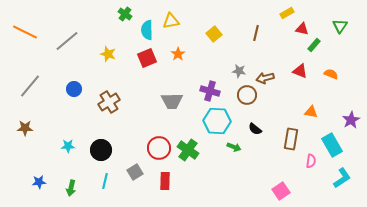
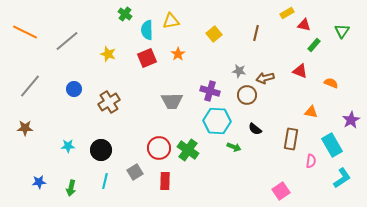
green triangle at (340, 26): moved 2 px right, 5 px down
red triangle at (302, 29): moved 2 px right, 4 px up
orange semicircle at (331, 74): moved 9 px down
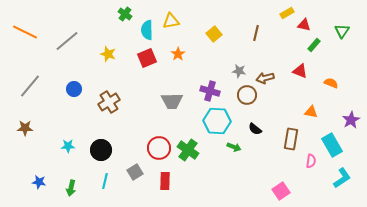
blue star at (39, 182): rotated 16 degrees clockwise
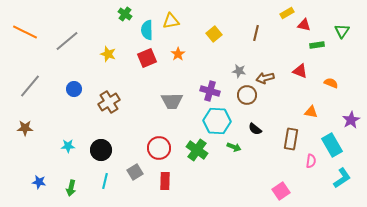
green rectangle at (314, 45): moved 3 px right; rotated 40 degrees clockwise
green cross at (188, 150): moved 9 px right
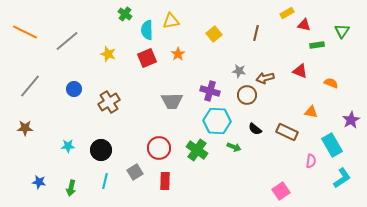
brown rectangle at (291, 139): moved 4 px left, 7 px up; rotated 75 degrees counterclockwise
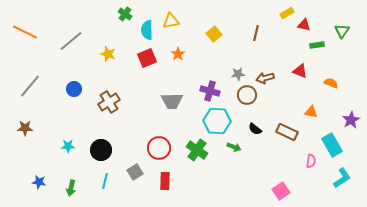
gray line at (67, 41): moved 4 px right
gray star at (239, 71): moved 1 px left, 3 px down; rotated 16 degrees counterclockwise
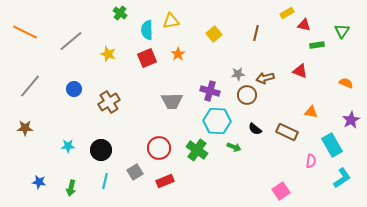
green cross at (125, 14): moved 5 px left, 1 px up
orange semicircle at (331, 83): moved 15 px right
red rectangle at (165, 181): rotated 66 degrees clockwise
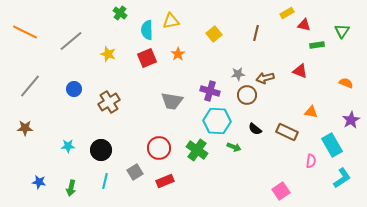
gray trapezoid at (172, 101): rotated 10 degrees clockwise
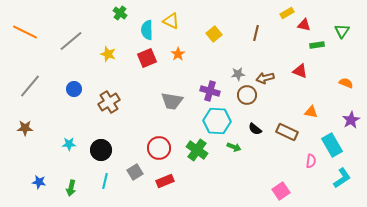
yellow triangle at (171, 21): rotated 36 degrees clockwise
cyan star at (68, 146): moved 1 px right, 2 px up
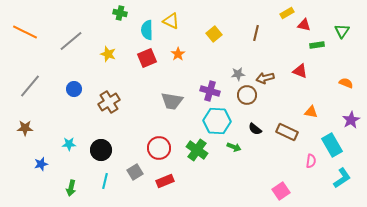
green cross at (120, 13): rotated 24 degrees counterclockwise
blue star at (39, 182): moved 2 px right, 18 px up; rotated 24 degrees counterclockwise
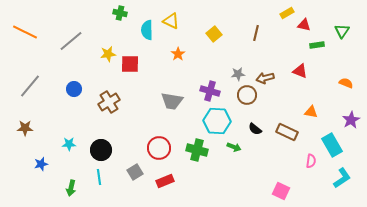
yellow star at (108, 54): rotated 28 degrees counterclockwise
red square at (147, 58): moved 17 px left, 6 px down; rotated 24 degrees clockwise
green cross at (197, 150): rotated 20 degrees counterclockwise
cyan line at (105, 181): moved 6 px left, 4 px up; rotated 21 degrees counterclockwise
pink square at (281, 191): rotated 30 degrees counterclockwise
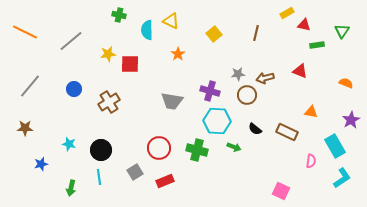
green cross at (120, 13): moved 1 px left, 2 px down
cyan star at (69, 144): rotated 16 degrees clockwise
cyan rectangle at (332, 145): moved 3 px right, 1 px down
